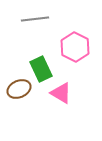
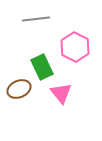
gray line: moved 1 px right
green rectangle: moved 1 px right, 2 px up
pink triangle: rotated 20 degrees clockwise
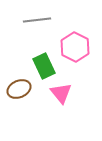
gray line: moved 1 px right, 1 px down
green rectangle: moved 2 px right, 1 px up
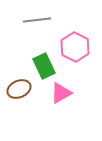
pink triangle: rotated 40 degrees clockwise
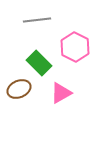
green rectangle: moved 5 px left, 3 px up; rotated 20 degrees counterclockwise
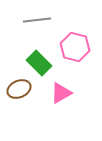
pink hexagon: rotated 12 degrees counterclockwise
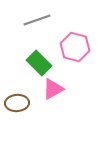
gray line: rotated 12 degrees counterclockwise
brown ellipse: moved 2 px left, 14 px down; rotated 20 degrees clockwise
pink triangle: moved 8 px left, 4 px up
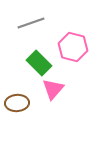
gray line: moved 6 px left, 3 px down
pink hexagon: moved 2 px left
pink triangle: rotated 20 degrees counterclockwise
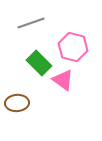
pink triangle: moved 10 px right, 9 px up; rotated 35 degrees counterclockwise
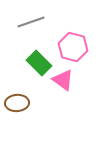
gray line: moved 1 px up
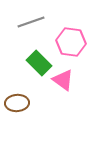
pink hexagon: moved 2 px left, 5 px up; rotated 8 degrees counterclockwise
